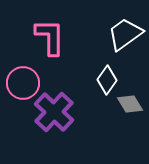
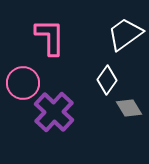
gray diamond: moved 1 px left, 4 px down
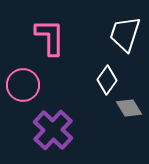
white trapezoid: rotated 36 degrees counterclockwise
pink circle: moved 2 px down
purple cross: moved 1 px left, 18 px down
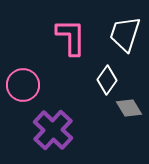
pink L-shape: moved 21 px right
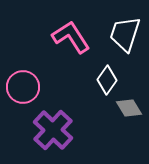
pink L-shape: rotated 33 degrees counterclockwise
pink circle: moved 2 px down
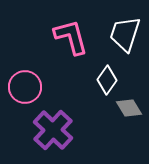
pink L-shape: rotated 18 degrees clockwise
pink circle: moved 2 px right
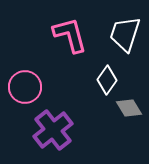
pink L-shape: moved 1 px left, 2 px up
purple cross: rotated 9 degrees clockwise
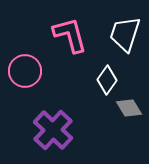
pink circle: moved 16 px up
purple cross: rotated 9 degrees counterclockwise
